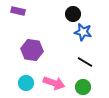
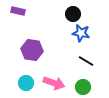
blue star: moved 2 px left, 1 px down
black line: moved 1 px right, 1 px up
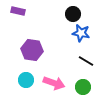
cyan circle: moved 3 px up
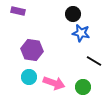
black line: moved 8 px right
cyan circle: moved 3 px right, 3 px up
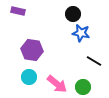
pink arrow: moved 3 px right, 1 px down; rotated 20 degrees clockwise
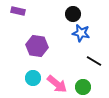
purple hexagon: moved 5 px right, 4 px up
cyan circle: moved 4 px right, 1 px down
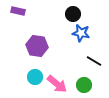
cyan circle: moved 2 px right, 1 px up
green circle: moved 1 px right, 2 px up
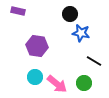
black circle: moved 3 px left
green circle: moved 2 px up
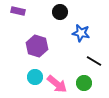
black circle: moved 10 px left, 2 px up
purple hexagon: rotated 10 degrees clockwise
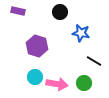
pink arrow: rotated 30 degrees counterclockwise
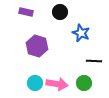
purple rectangle: moved 8 px right, 1 px down
blue star: rotated 12 degrees clockwise
black line: rotated 28 degrees counterclockwise
cyan circle: moved 6 px down
